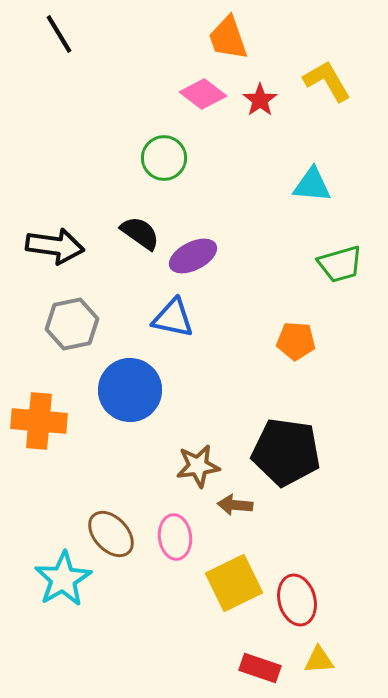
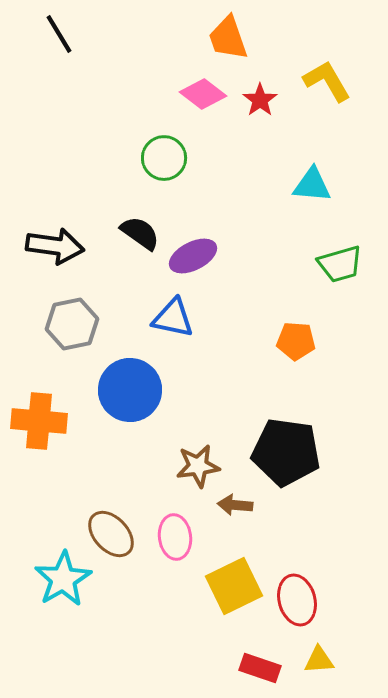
yellow square: moved 3 px down
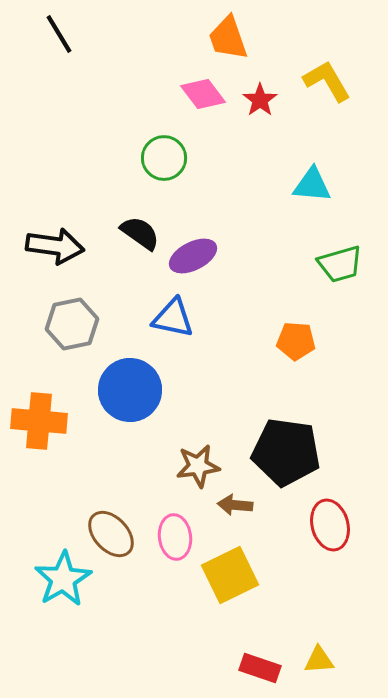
pink diamond: rotated 15 degrees clockwise
yellow square: moved 4 px left, 11 px up
red ellipse: moved 33 px right, 75 px up
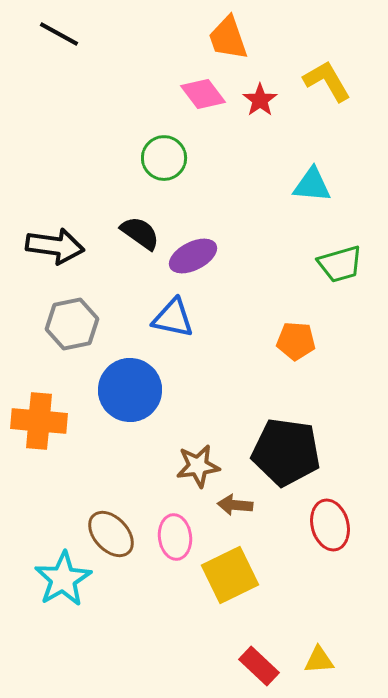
black line: rotated 30 degrees counterclockwise
red rectangle: moved 1 px left, 2 px up; rotated 24 degrees clockwise
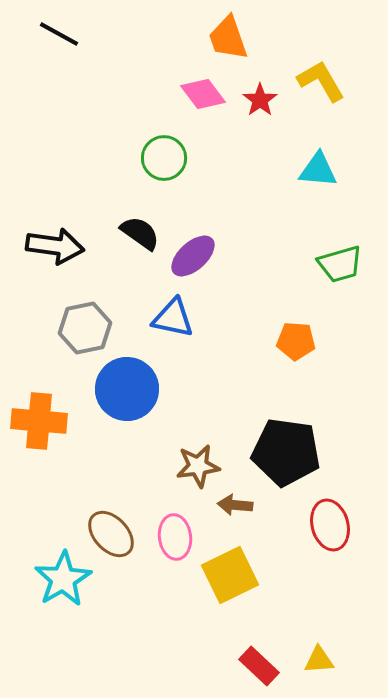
yellow L-shape: moved 6 px left
cyan triangle: moved 6 px right, 15 px up
purple ellipse: rotated 15 degrees counterclockwise
gray hexagon: moved 13 px right, 4 px down
blue circle: moved 3 px left, 1 px up
